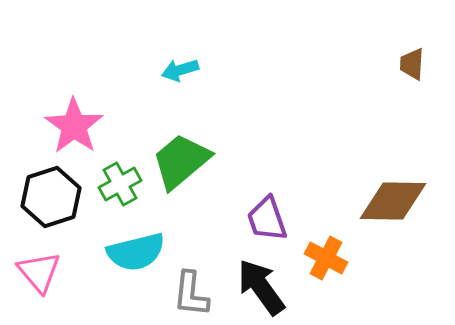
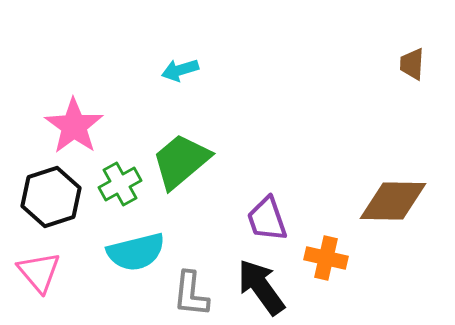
orange cross: rotated 15 degrees counterclockwise
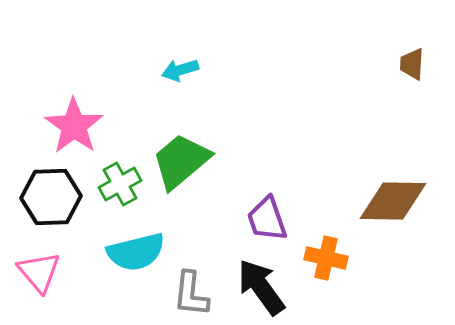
black hexagon: rotated 16 degrees clockwise
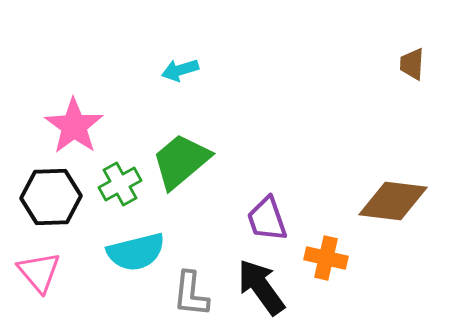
brown diamond: rotated 6 degrees clockwise
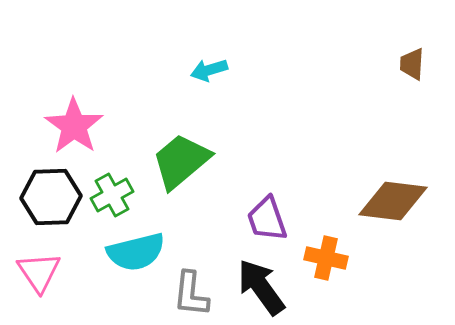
cyan arrow: moved 29 px right
green cross: moved 8 px left, 11 px down
pink triangle: rotated 6 degrees clockwise
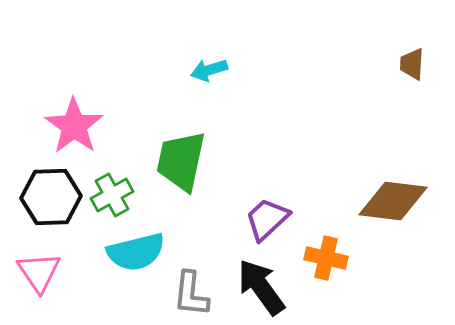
green trapezoid: rotated 38 degrees counterclockwise
purple trapezoid: rotated 66 degrees clockwise
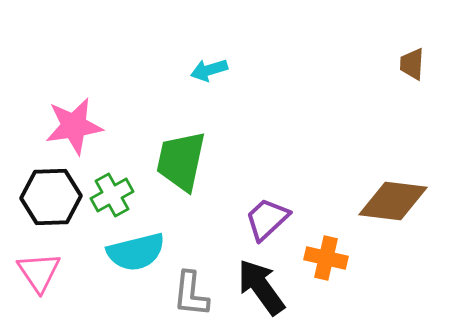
pink star: rotated 28 degrees clockwise
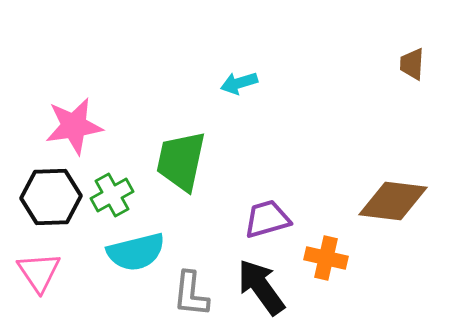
cyan arrow: moved 30 px right, 13 px down
purple trapezoid: rotated 27 degrees clockwise
